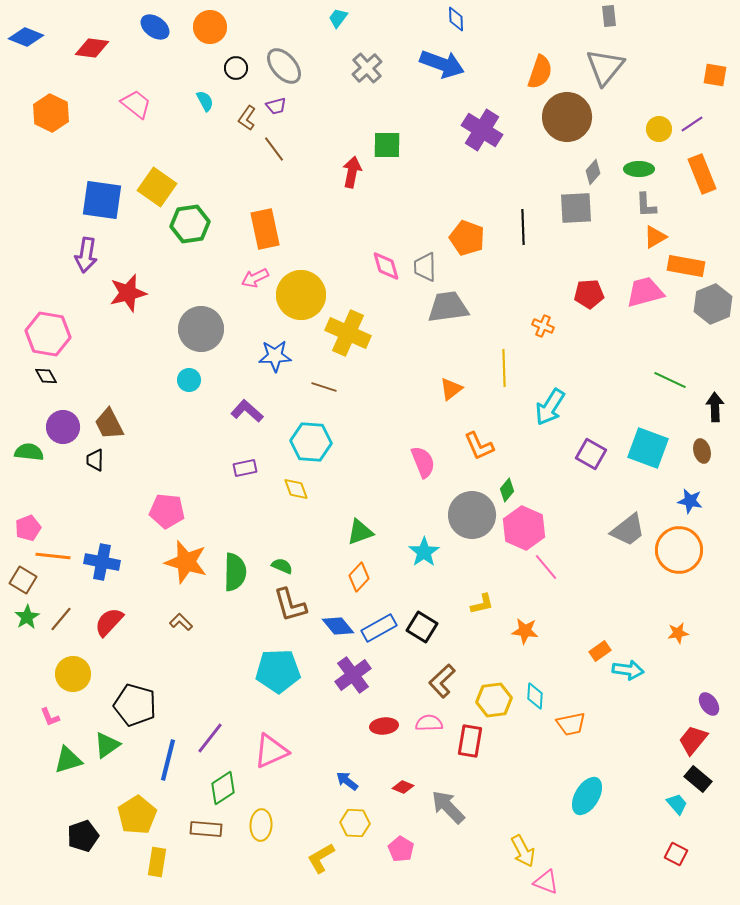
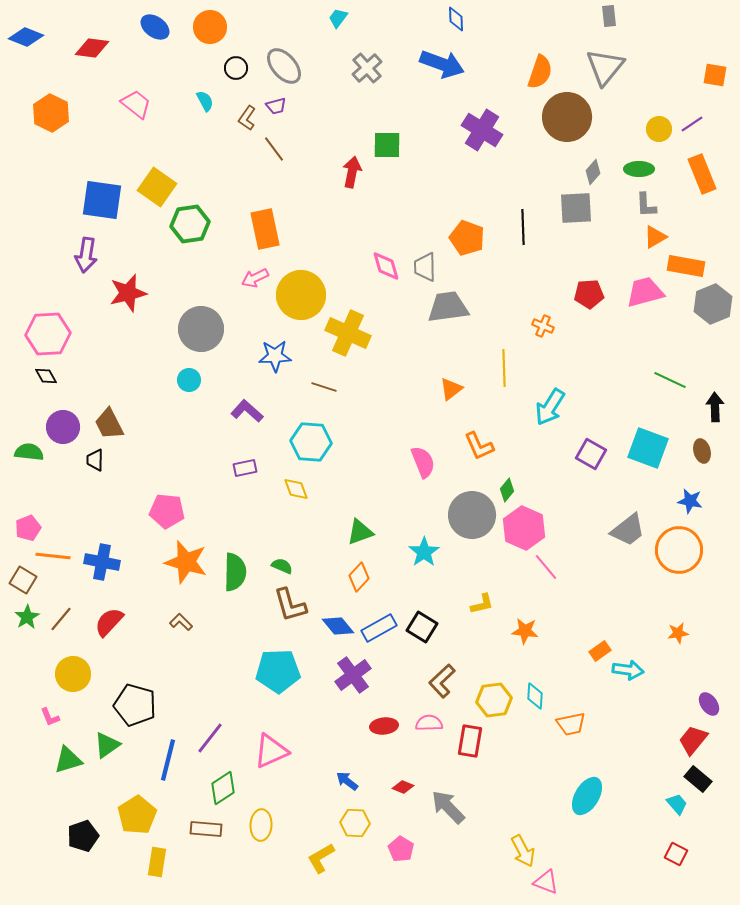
pink hexagon at (48, 334): rotated 12 degrees counterclockwise
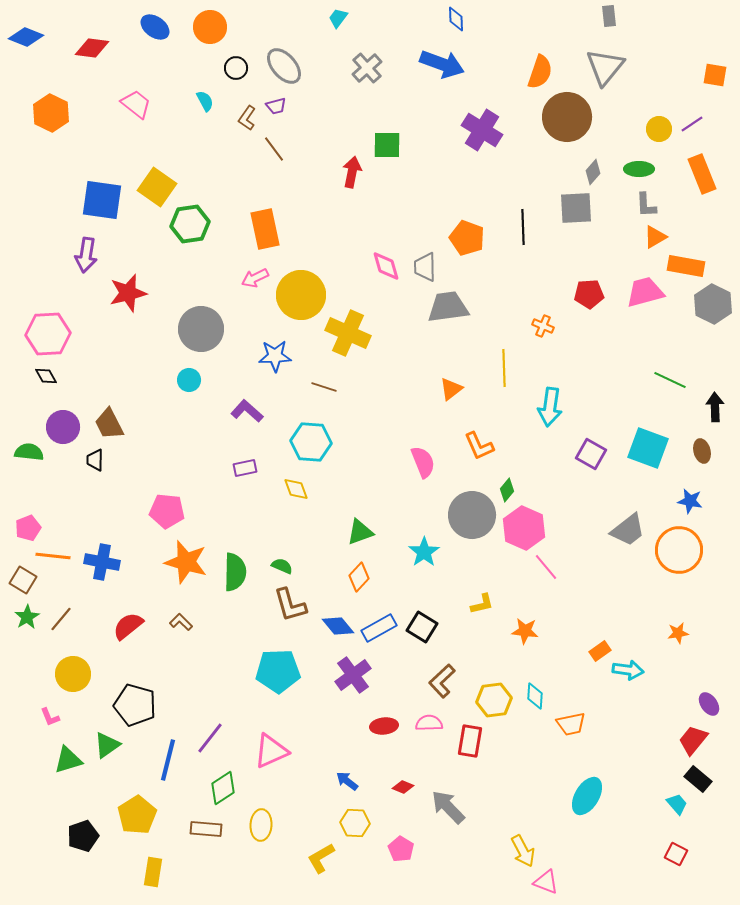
gray hexagon at (713, 304): rotated 12 degrees counterclockwise
cyan arrow at (550, 407): rotated 24 degrees counterclockwise
red semicircle at (109, 622): moved 19 px right, 4 px down; rotated 8 degrees clockwise
yellow rectangle at (157, 862): moved 4 px left, 10 px down
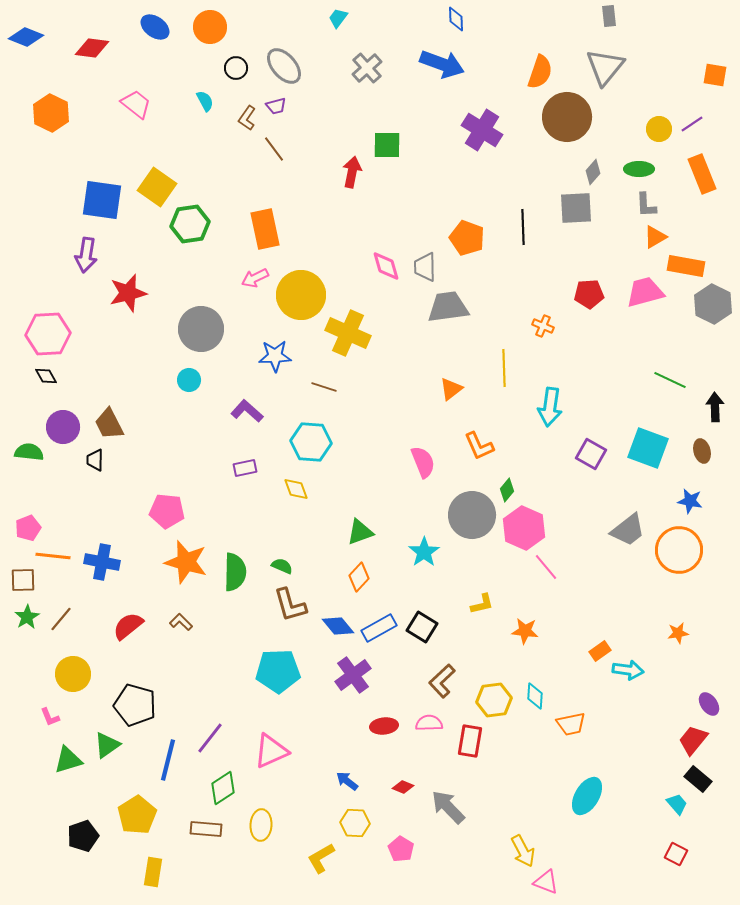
brown square at (23, 580): rotated 32 degrees counterclockwise
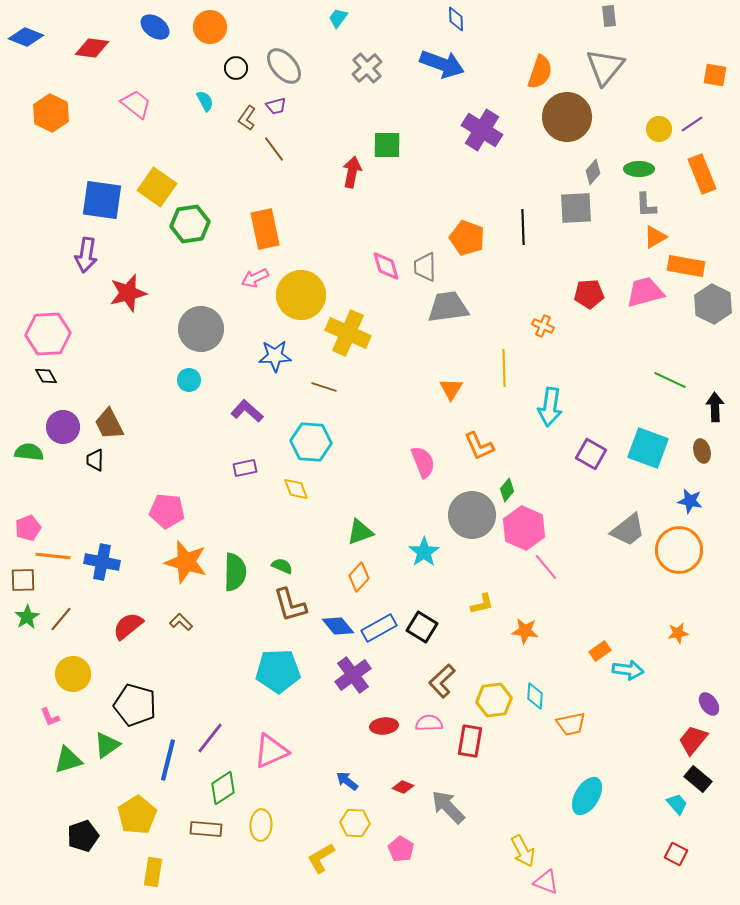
orange triangle at (451, 389): rotated 20 degrees counterclockwise
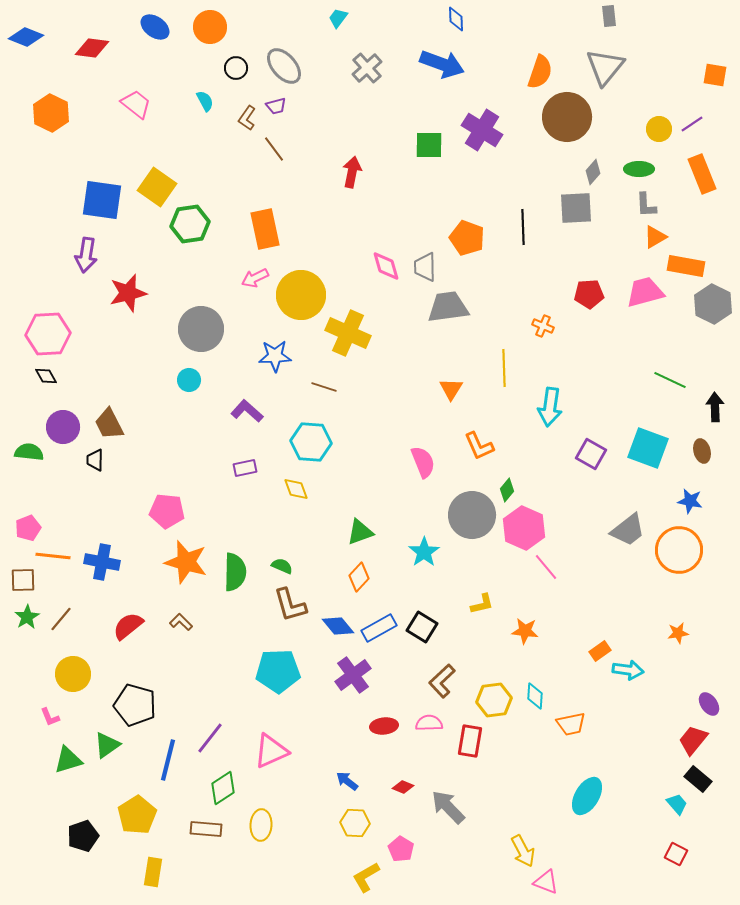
green square at (387, 145): moved 42 px right
yellow L-shape at (321, 858): moved 45 px right, 19 px down
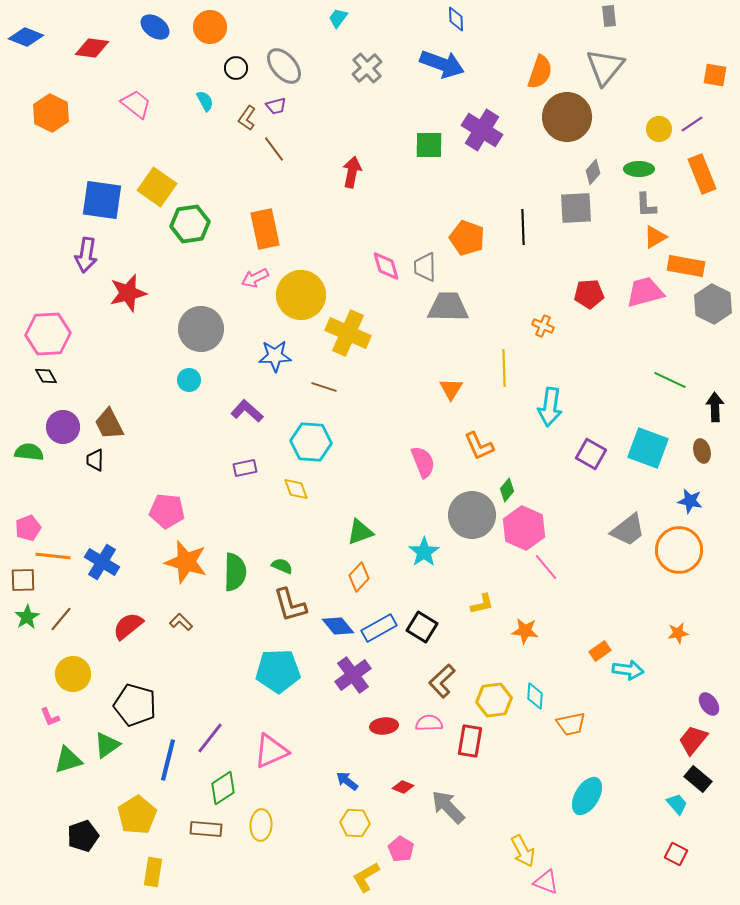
gray trapezoid at (448, 307): rotated 9 degrees clockwise
blue cross at (102, 562): rotated 20 degrees clockwise
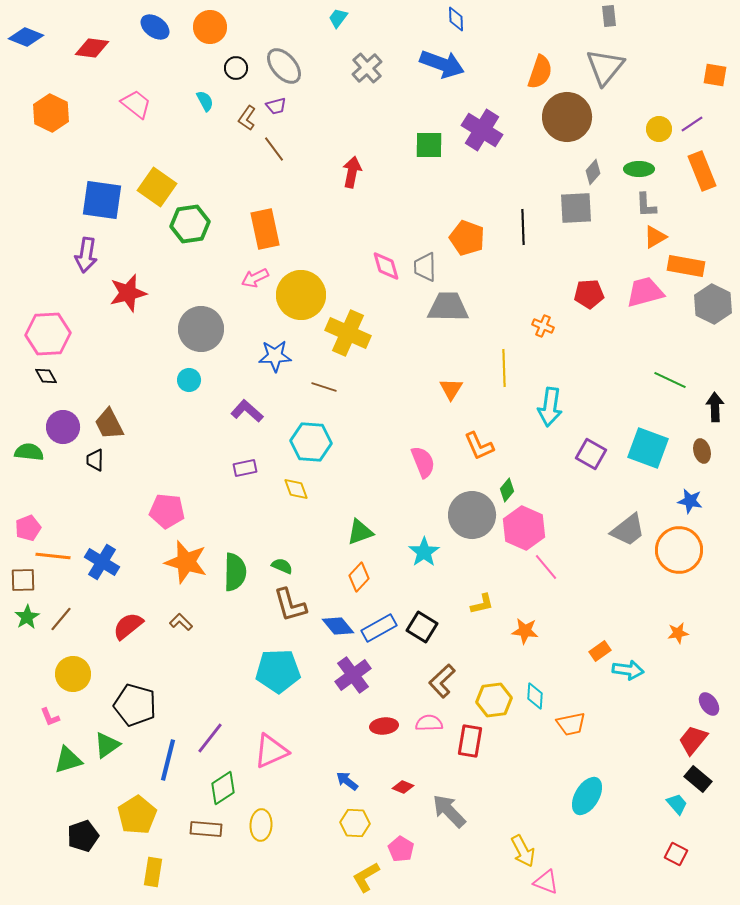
orange rectangle at (702, 174): moved 3 px up
gray arrow at (448, 807): moved 1 px right, 4 px down
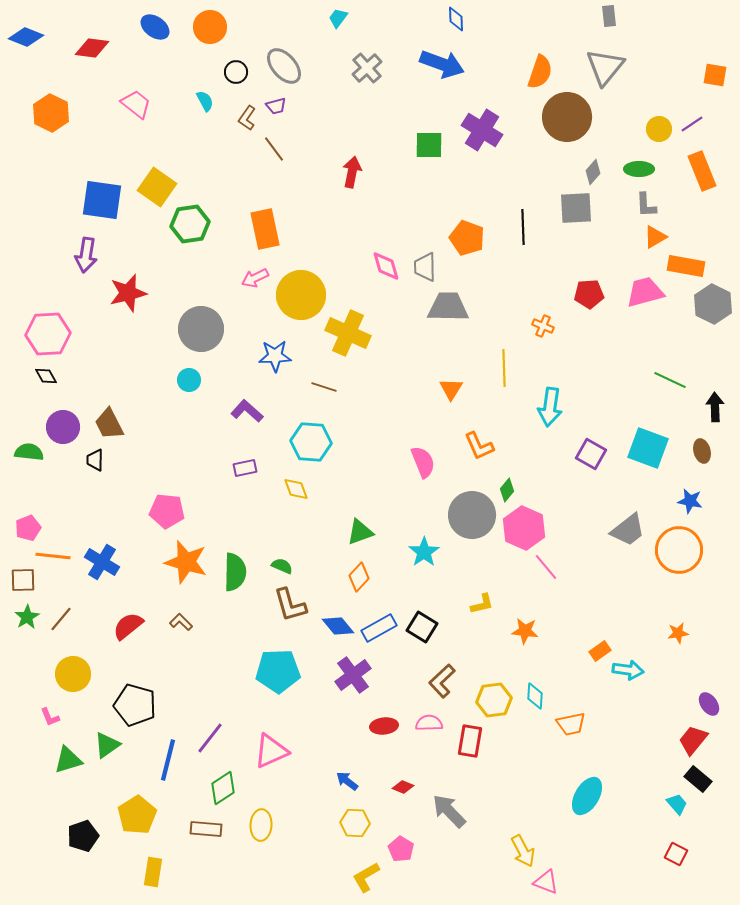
black circle at (236, 68): moved 4 px down
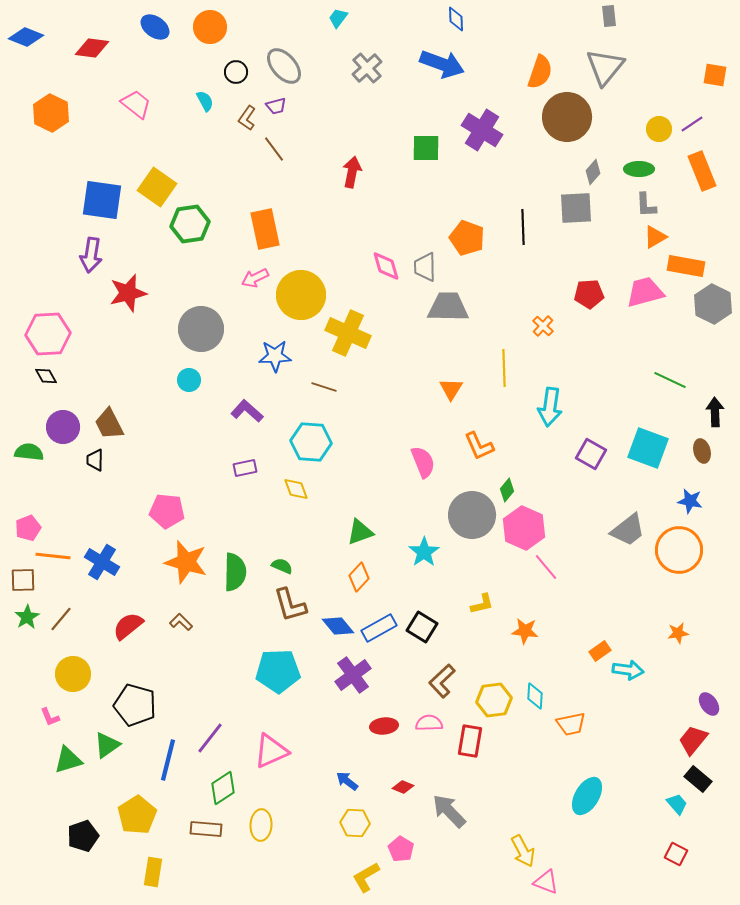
green square at (429, 145): moved 3 px left, 3 px down
purple arrow at (86, 255): moved 5 px right
orange cross at (543, 326): rotated 20 degrees clockwise
black arrow at (715, 407): moved 5 px down
